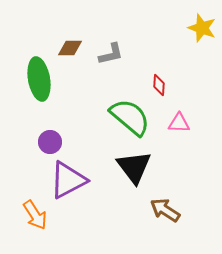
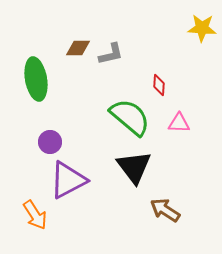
yellow star: rotated 16 degrees counterclockwise
brown diamond: moved 8 px right
green ellipse: moved 3 px left
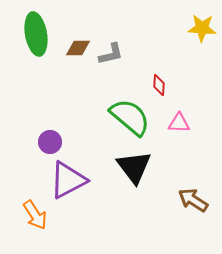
green ellipse: moved 45 px up
brown arrow: moved 28 px right, 10 px up
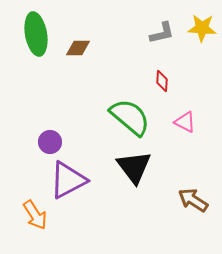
gray L-shape: moved 51 px right, 21 px up
red diamond: moved 3 px right, 4 px up
pink triangle: moved 6 px right, 1 px up; rotated 25 degrees clockwise
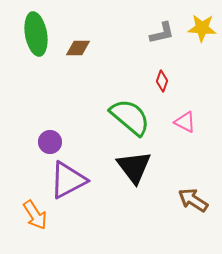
red diamond: rotated 15 degrees clockwise
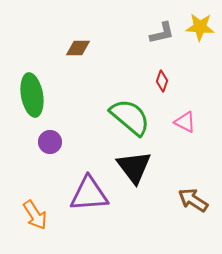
yellow star: moved 2 px left, 1 px up
green ellipse: moved 4 px left, 61 px down
purple triangle: moved 21 px right, 14 px down; rotated 24 degrees clockwise
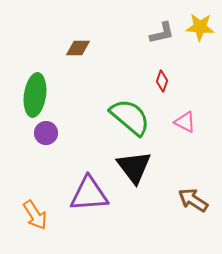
green ellipse: moved 3 px right; rotated 18 degrees clockwise
purple circle: moved 4 px left, 9 px up
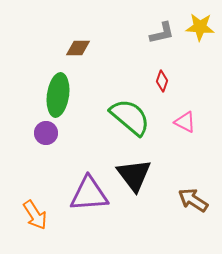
green ellipse: moved 23 px right
black triangle: moved 8 px down
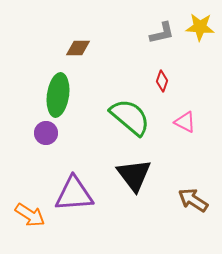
purple triangle: moved 15 px left
orange arrow: moved 5 px left; rotated 24 degrees counterclockwise
